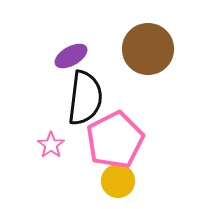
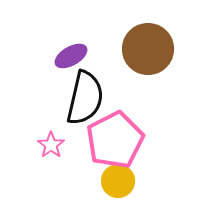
black semicircle: rotated 6 degrees clockwise
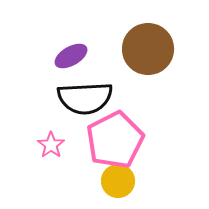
black semicircle: rotated 74 degrees clockwise
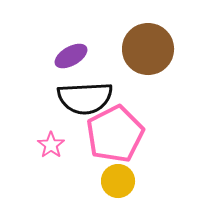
pink pentagon: moved 6 px up
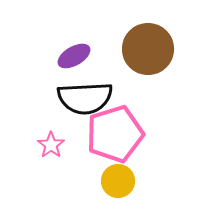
purple ellipse: moved 3 px right
pink pentagon: rotated 10 degrees clockwise
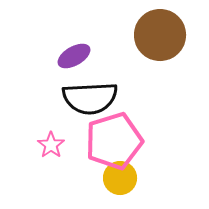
brown circle: moved 12 px right, 14 px up
black semicircle: moved 5 px right
pink pentagon: moved 1 px left, 7 px down
yellow circle: moved 2 px right, 3 px up
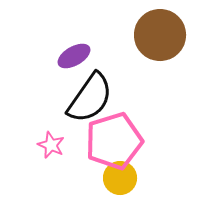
black semicircle: rotated 52 degrees counterclockwise
pink star: rotated 12 degrees counterclockwise
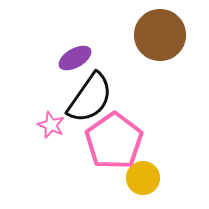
purple ellipse: moved 1 px right, 2 px down
pink pentagon: rotated 18 degrees counterclockwise
pink star: moved 20 px up
yellow circle: moved 23 px right
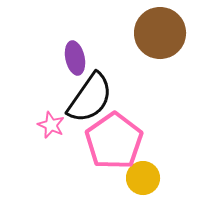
brown circle: moved 2 px up
purple ellipse: rotated 72 degrees counterclockwise
